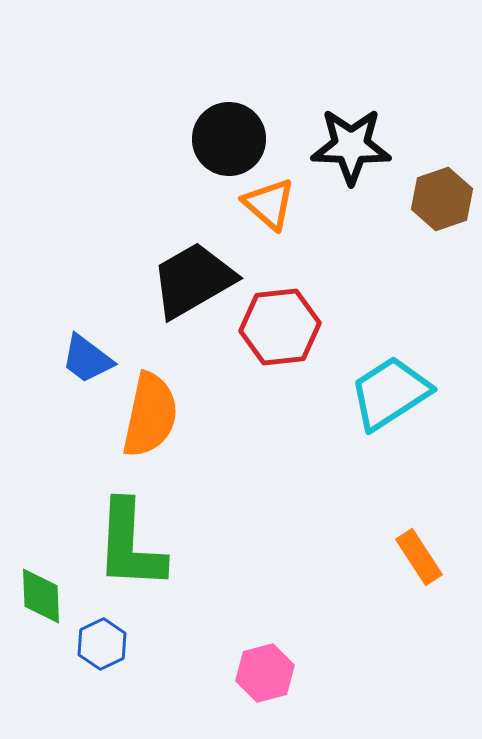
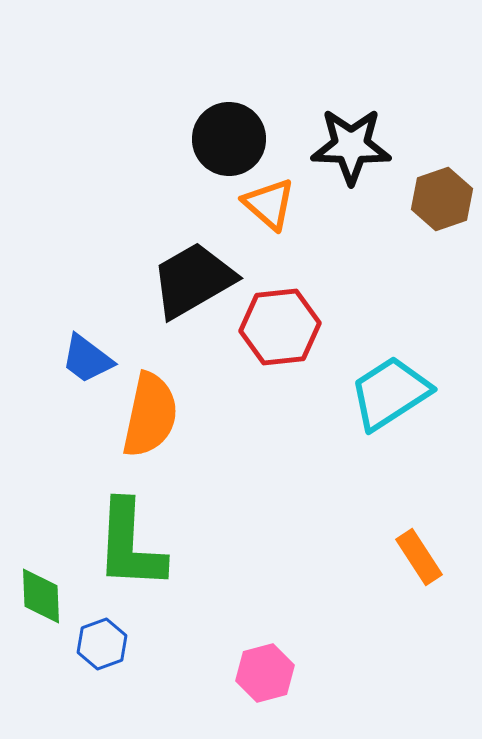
blue hexagon: rotated 6 degrees clockwise
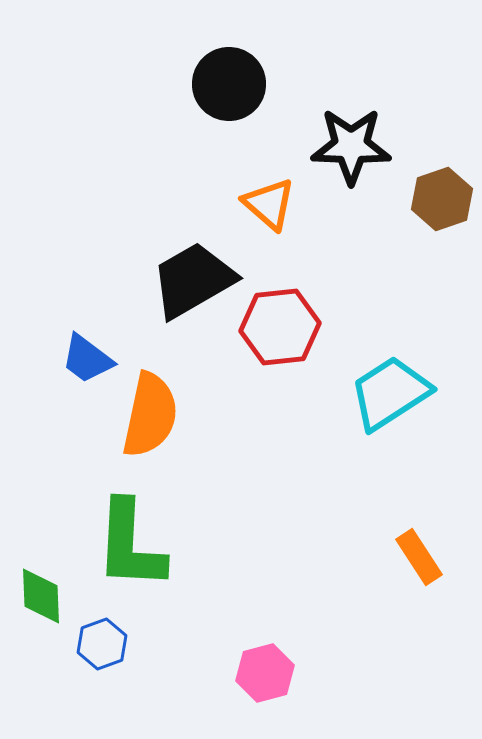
black circle: moved 55 px up
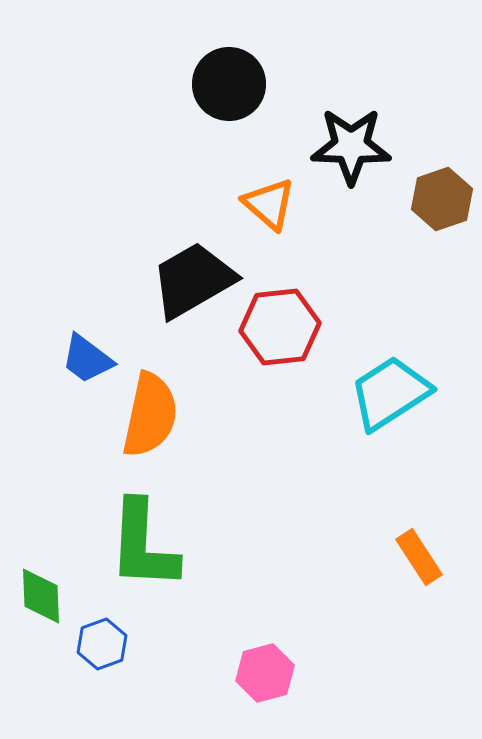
green L-shape: moved 13 px right
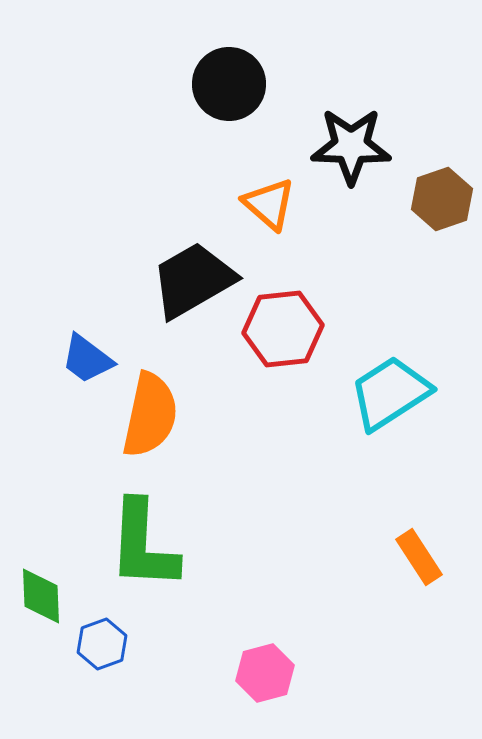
red hexagon: moved 3 px right, 2 px down
